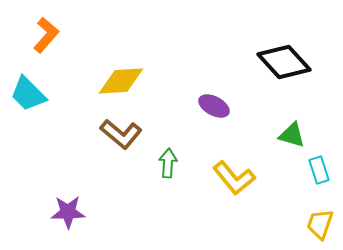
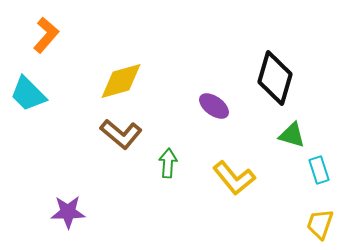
black diamond: moved 9 px left, 16 px down; rotated 58 degrees clockwise
yellow diamond: rotated 12 degrees counterclockwise
purple ellipse: rotated 8 degrees clockwise
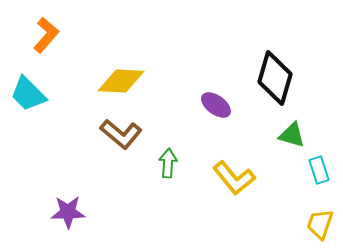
yellow diamond: rotated 18 degrees clockwise
purple ellipse: moved 2 px right, 1 px up
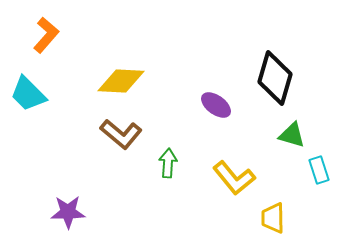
yellow trapezoid: moved 47 px left, 6 px up; rotated 20 degrees counterclockwise
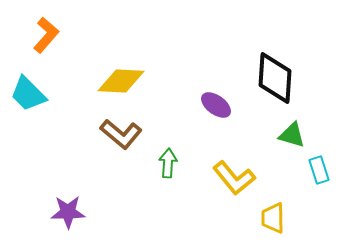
black diamond: rotated 12 degrees counterclockwise
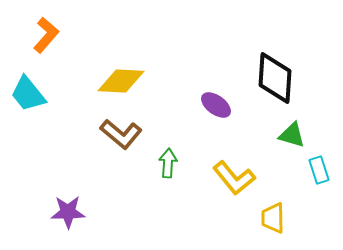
cyan trapezoid: rotated 6 degrees clockwise
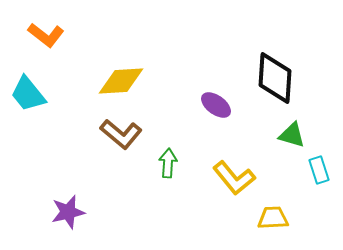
orange L-shape: rotated 87 degrees clockwise
yellow diamond: rotated 6 degrees counterclockwise
purple star: rotated 12 degrees counterclockwise
yellow trapezoid: rotated 88 degrees clockwise
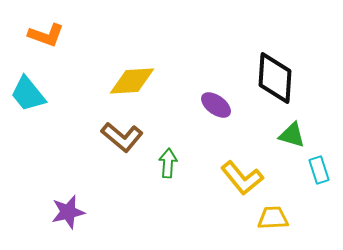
orange L-shape: rotated 18 degrees counterclockwise
yellow diamond: moved 11 px right
brown L-shape: moved 1 px right, 3 px down
yellow L-shape: moved 8 px right
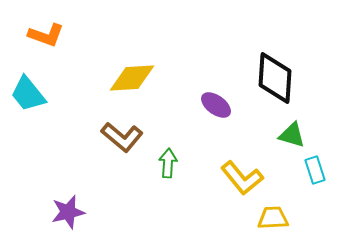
yellow diamond: moved 3 px up
cyan rectangle: moved 4 px left
